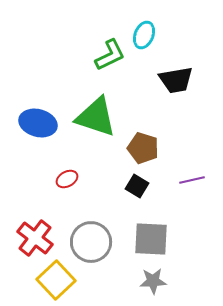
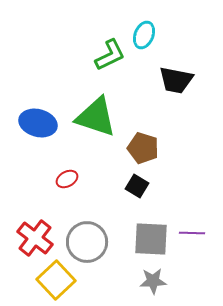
black trapezoid: rotated 21 degrees clockwise
purple line: moved 53 px down; rotated 15 degrees clockwise
gray circle: moved 4 px left
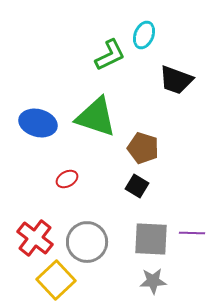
black trapezoid: rotated 9 degrees clockwise
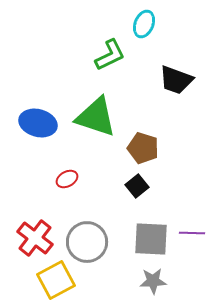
cyan ellipse: moved 11 px up
black square: rotated 20 degrees clockwise
yellow square: rotated 15 degrees clockwise
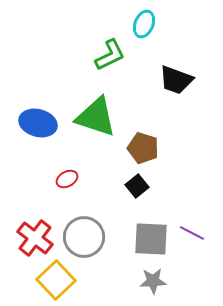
purple line: rotated 25 degrees clockwise
gray circle: moved 3 px left, 5 px up
yellow square: rotated 15 degrees counterclockwise
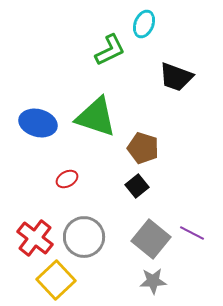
green L-shape: moved 5 px up
black trapezoid: moved 3 px up
gray square: rotated 36 degrees clockwise
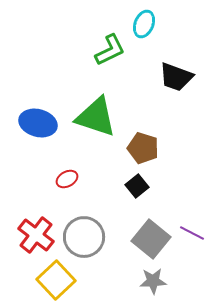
red cross: moved 1 px right, 3 px up
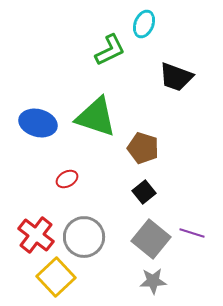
black square: moved 7 px right, 6 px down
purple line: rotated 10 degrees counterclockwise
yellow square: moved 3 px up
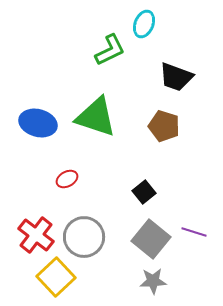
brown pentagon: moved 21 px right, 22 px up
purple line: moved 2 px right, 1 px up
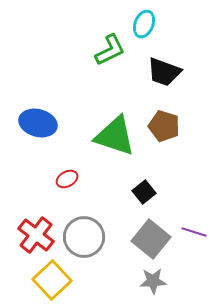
black trapezoid: moved 12 px left, 5 px up
green triangle: moved 19 px right, 19 px down
yellow square: moved 4 px left, 3 px down
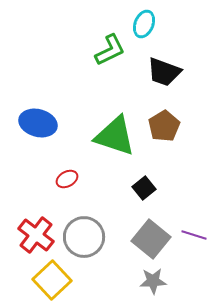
brown pentagon: rotated 24 degrees clockwise
black square: moved 4 px up
purple line: moved 3 px down
